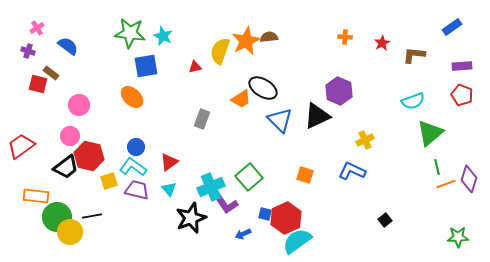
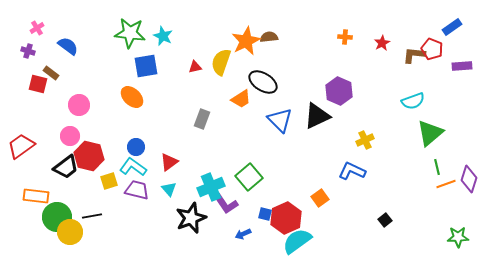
yellow semicircle at (220, 51): moved 1 px right, 11 px down
black ellipse at (263, 88): moved 6 px up
red pentagon at (462, 95): moved 30 px left, 46 px up
orange square at (305, 175): moved 15 px right, 23 px down; rotated 36 degrees clockwise
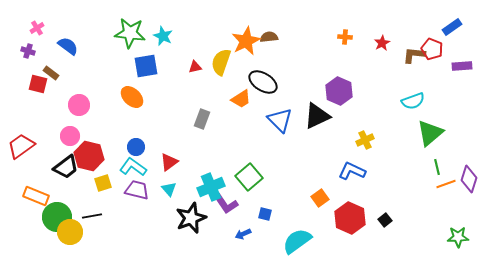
yellow square at (109, 181): moved 6 px left, 2 px down
orange rectangle at (36, 196): rotated 15 degrees clockwise
red hexagon at (286, 218): moved 64 px right; rotated 12 degrees counterclockwise
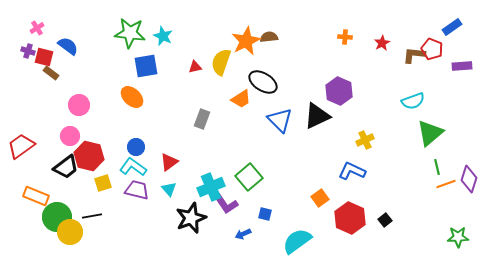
red square at (38, 84): moved 6 px right, 27 px up
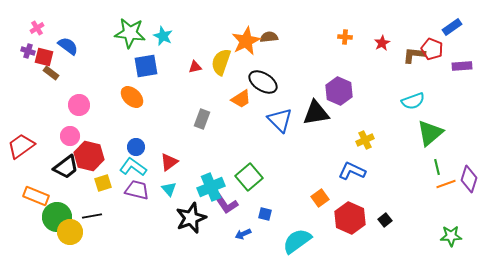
black triangle at (317, 116): moved 1 px left, 3 px up; rotated 16 degrees clockwise
green star at (458, 237): moved 7 px left, 1 px up
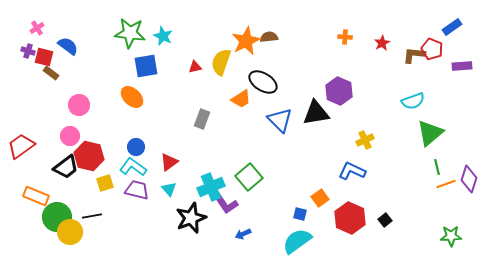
yellow square at (103, 183): moved 2 px right
blue square at (265, 214): moved 35 px right
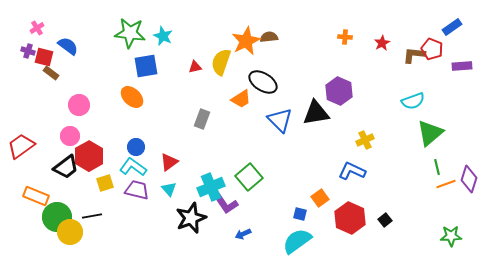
red hexagon at (89, 156): rotated 16 degrees clockwise
